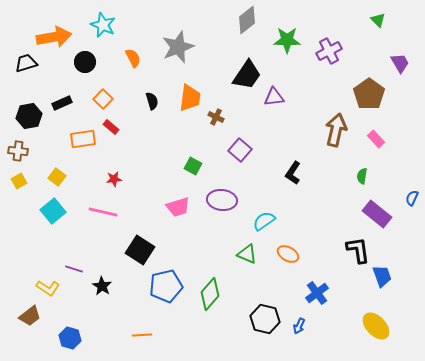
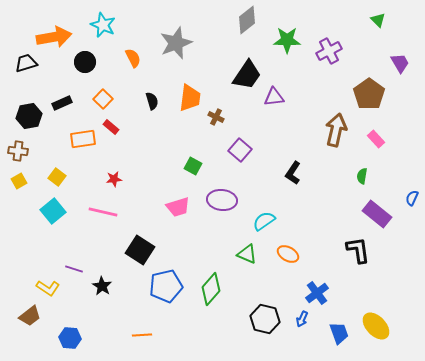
gray star at (178, 47): moved 2 px left, 4 px up
blue trapezoid at (382, 276): moved 43 px left, 57 px down
green diamond at (210, 294): moved 1 px right, 5 px up
blue arrow at (299, 326): moved 3 px right, 7 px up
blue hexagon at (70, 338): rotated 10 degrees counterclockwise
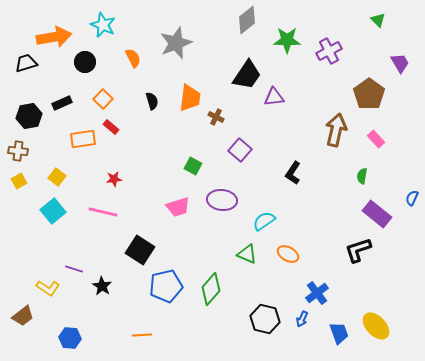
black L-shape at (358, 250): rotated 100 degrees counterclockwise
brown trapezoid at (30, 316): moved 7 px left
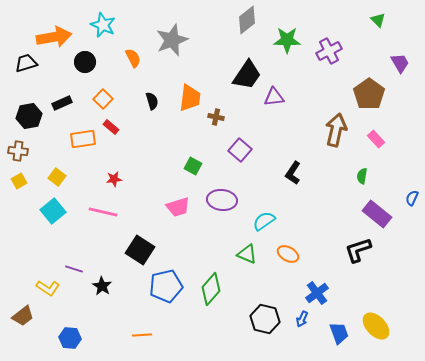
gray star at (176, 43): moved 4 px left, 3 px up
brown cross at (216, 117): rotated 14 degrees counterclockwise
